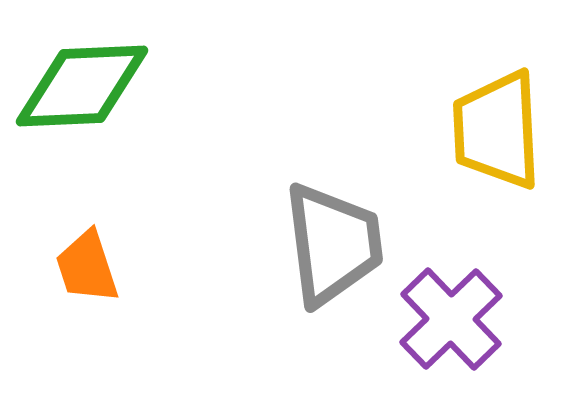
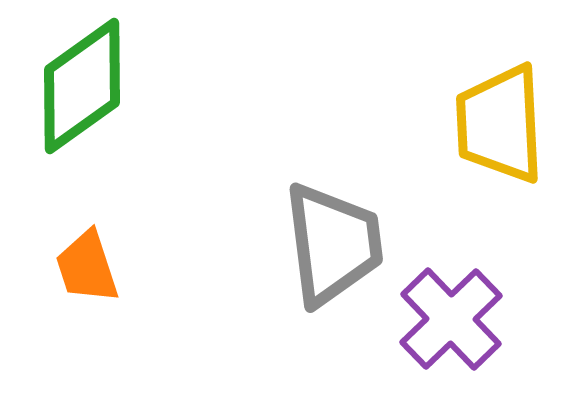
green diamond: rotated 33 degrees counterclockwise
yellow trapezoid: moved 3 px right, 6 px up
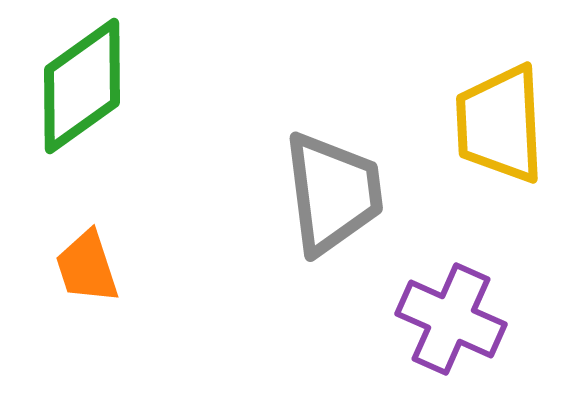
gray trapezoid: moved 51 px up
purple cross: rotated 22 degrees counterclockwise
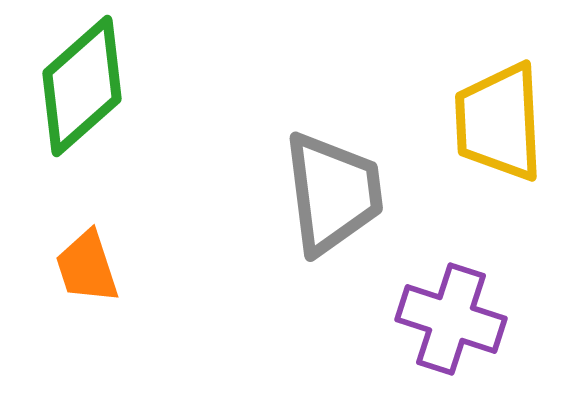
green diamond: rotated 6 degrees counterclockwise
yellow trapezoid: moved 1 px left, 2 px up
purple cross: rotated 6 degrees counterclockwise
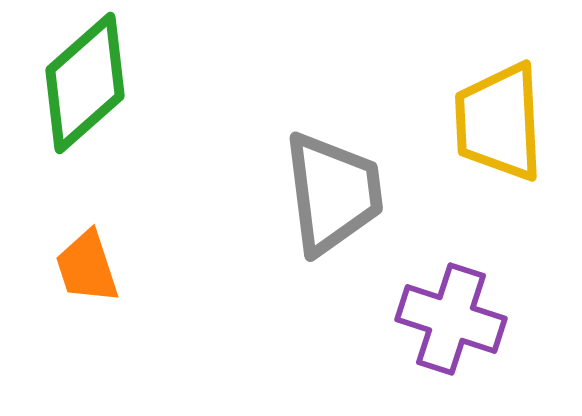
green diamond: moved 3 px right, 3 px up
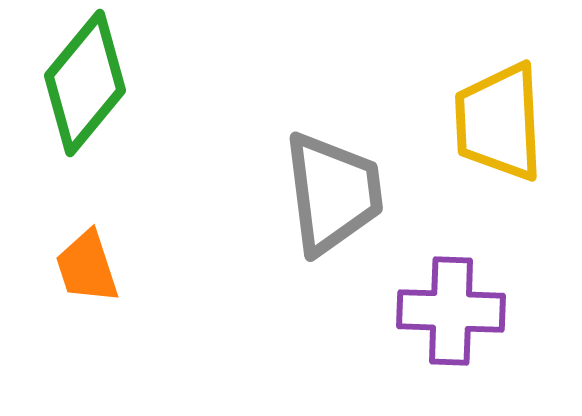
green diamond: rotated 9 degrees counterclockwise
purple cross: moved 8 px up; rotated 16 degrees counterclockwise
